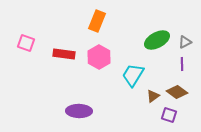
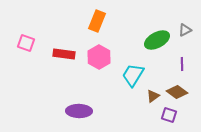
gray triangle: moved 12 px up
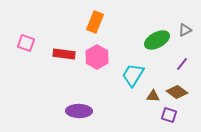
orange rectangle: moved 2 px left, 1 px down
pink hexagon: moved 2 px left
purple line: rotated 40 degrees clockwise
brown triangle: rotated 40 degrees clockwise
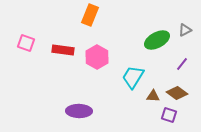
orange rectangle: moved 5 px left, 7 px up
red rectangle: moved 1 px left, 4 px up
cyan trapezoid: moved 2 px down
brown diamond: moved 1 px down
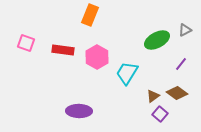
purple line: moved 1 px left
cyan trapezoid: moved 6 px left, 4 px up
brown triangle: rotated 40 degrees counterclockwise
purple square: moved 9 px left, 1 px up; rotated 21 degrees clockwise
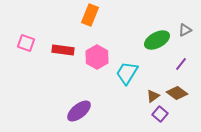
purple ellipse: rotated 40 degrees counterclockwise
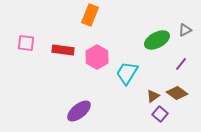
pink square: rotated 12 degrees counterclockwise
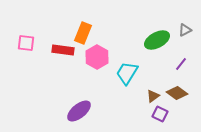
orange rectangle: moved 7 px left, 18 px down
purple square: rotated 14 degrees counterclockwise
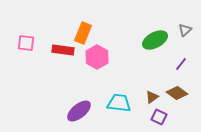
gray triangle: rotated 16 degrees counterclockwise
green ellipse: moved 2 px left
cyan trapezoid: moved 8 px left, 30 px down; rotated 65 degrees clockwise
brown triangle: moved 1 px left, 1 px down
purple square: moved 1 px left, 3 px down
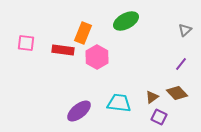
green ellipse: moved 29 px left, 19 px up
brown diamond: rotated 10 degrees clockwise
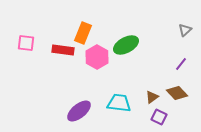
green ellipse: moved 24 px down
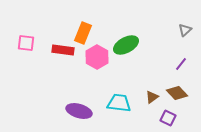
purple ellipse: rotated 55 degrees clockwise
purple square: moved 9 px right, 1 px down
